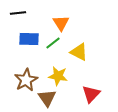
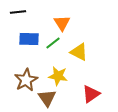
black line: moved 1 px up
orange triangle: moved 1 px right
red triangle: rotated 12 degrees clockwise
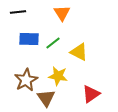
orange triangle: moved 10 px up
brown triangle: moved 1 px left
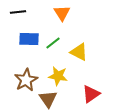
brown triangle: moved 2 px right, 1 px down
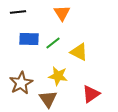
brown star: moved 5 px left, 3 px down
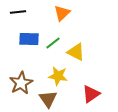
orange triangle: rotated 18 degrees clockwise
yellow triangle: moved 3 px left
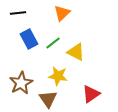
black line: moved 1 px down
blue rectangle: rotated 60 degrees clockwise
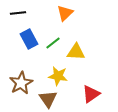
orange triangle: moved 3 px right
yellow triangle: rotated 24 degrees counterclockwise
